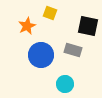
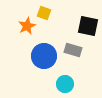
yellow square: moved 6 px left
blue circle: moved 3 px right, 1 px down
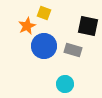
blue circle: moved 10 px up
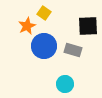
yellow square: rotated 16 degrees clockwise
black square: rotated 15 degrees counterclockwise
